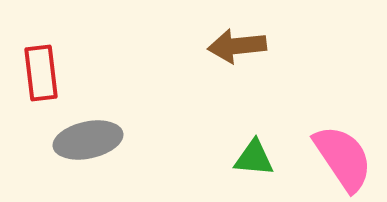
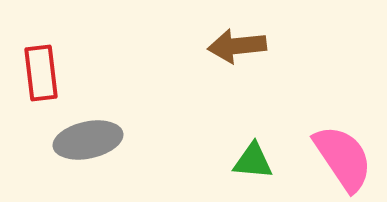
green triangle: moved 1 px left, 3 px down
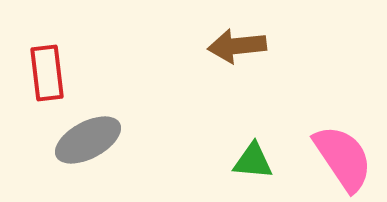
red rectangle: moved 6 px right
gray ellipse: rotated 16 degrees counterclockwise
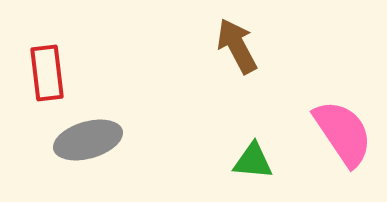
brown arrow: rotated 68 degrees clockwise
gray ellipse: rotated 12 degrees clockwise
pink semicircle: moved 25 px up
